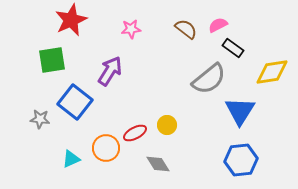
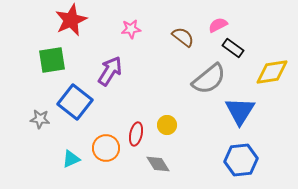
brown semicircle: moved 3 px left, 8 px down
red ellipse: moved 1 px right, 1 px down; rotated 50 degrees counterclockwise
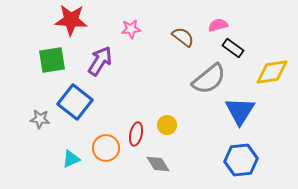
red star: rotated 28 degrees clockwise
pink semicircle: rotated 12 degrees clockwise
purple arrow: moved 10 px left, 10 px up
